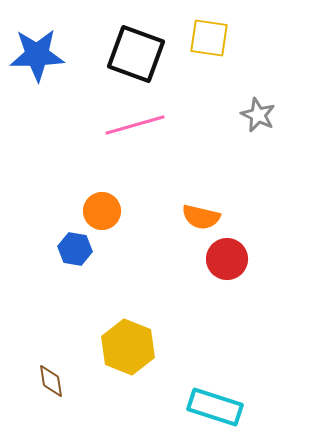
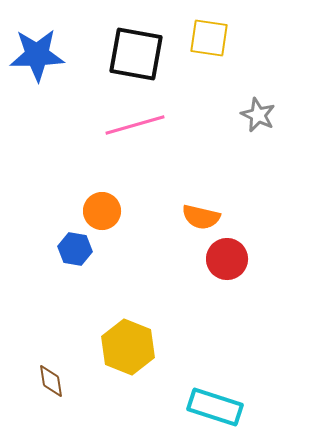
black square: rotated 10 degrees counterclockwise
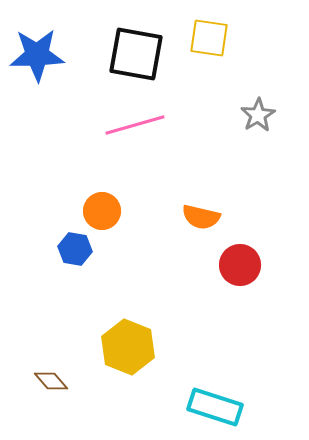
gray star: rotated 16 degrees clockwise
red circle: moved 13 px right, 6 px down
brown diamond: rotated 32 degrees counterclockwise
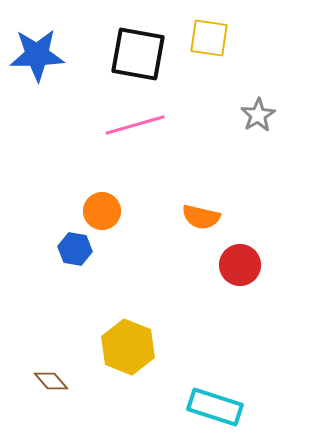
black square: moved 2 px right
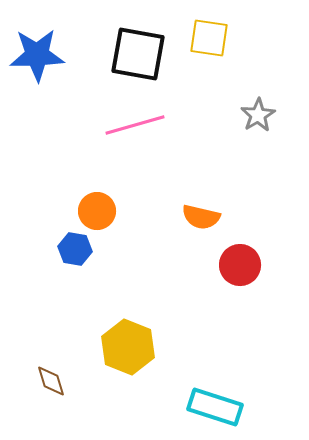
orange circle: moved 5 px left
brown diamond: rotated 24 degrees clockwise
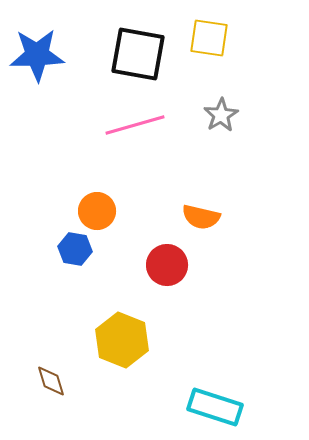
gray star: moved 37 px left
red circle: moved 73 px left
yellow hexagon: moved 6 px left, 7 px up
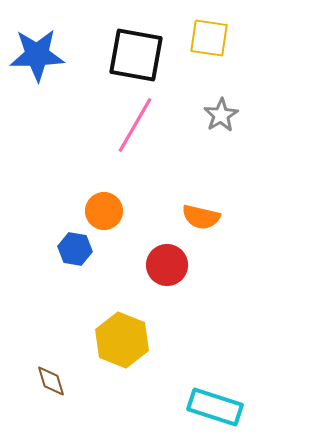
black square: moved 2 px left, 1 px down
pink line: rotated 44 degrees counterclockwise
orange circle: moved 7 px right
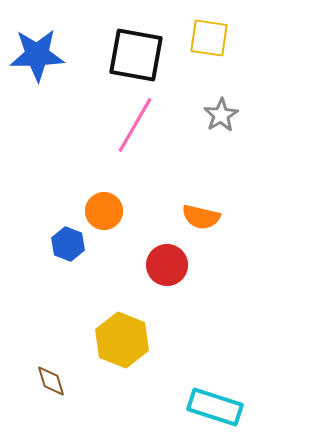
blue hexagon: moved 7 px left, 5 px up; rotated 12 degrees clockwise
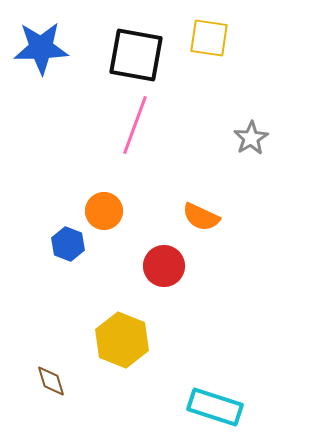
blue star: moved 4 px right, 7 px up
gray star: moved 30 px right, 23 px down
pink line: rotated 10 degrees counterclockwise
orange semicircle: rotated 12 degrees clockwise
red circle: moved 3 px left, 1 px down
